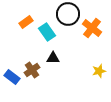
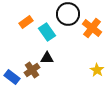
black triangle: moved 6 px left
yellow star: moved 2 px left, 1 px up; rotated 24 degrees counterclockwise
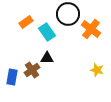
orange cross: moved 1 px left, 1 px down
yellow star: rotated 16 degrees counterclockwise
blue rectangle: rotated 63 degrees clockwise
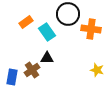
orange cross: rotated 30 degrees counterclockwise
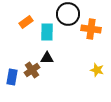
cyan rectangle: rotated 36 degrees clockwise
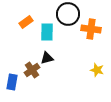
black triangle: rotated 16 degrees counterclockwise
blue rectangle: moved 5 px down
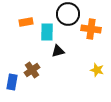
orange rectangle: rotated 24 degrees clockwise
black triangle: moved 11 px right, 7 px up
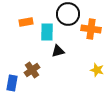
blue rectangle: moved 1 px down
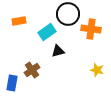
orange rectangle: moved 7 px left, 1 px up
cyan rectangle: rotated 54 degrees clockwise
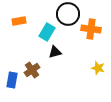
cyan rectangle: rotated 24 degrees counterclockwise
black triangle: moved 3 px left, 1 px down
yellow star: moved 1 px right, 2 px up
blue rectangle: moved 3 px up
